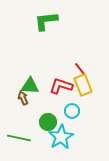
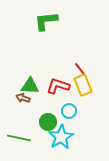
red L-shape: moved 3 px left
brown arrow: rotated 48 degrees counterclockwise
cyan circle: moved 3 px left
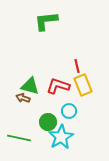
red line: moved 3 px left, 3 px up; rotated 24 degrees clockwise
green triangle: rotated 12 degrees clockwise
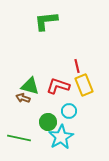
yellow rectangle: moved 1 px right
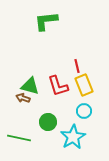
red L-shape: rotated 125 degrees counterclockwise
cyan circle: moved 15 px right
cyan star: moved 12 px right
